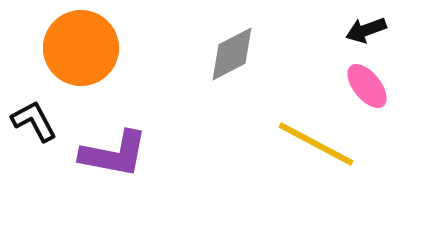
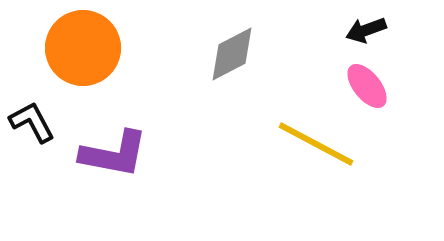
orange circle: moved 2 px right
black L-shape: moved 2 px left, 1 px down
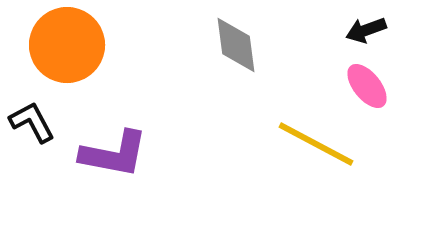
orange circle: moved 16 px left, 3 px up
gray diamond: moved 4 px right, 9 px up; rotated 70 degrees counterclockwise
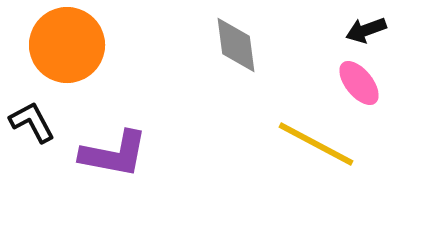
pink ellipse: moved 8 px left, 3 px up
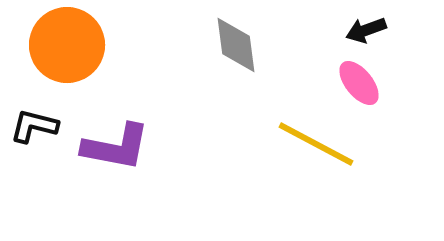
black L-shape: moved 2 px right, 4 px down; rotated 48 degrees counterclockwise
purple L-shape: moved 2 px right, 7 px up
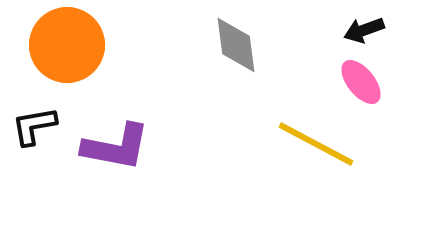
black arrow: moved 2 px left
pink ellipse: moved 2 px right, 1 px up
black L-shape: rotated 24 degrees counterclockwise
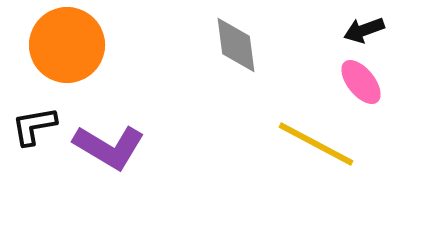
purple L-shape: moved 7 px left; rotated 20 degrees clockwise
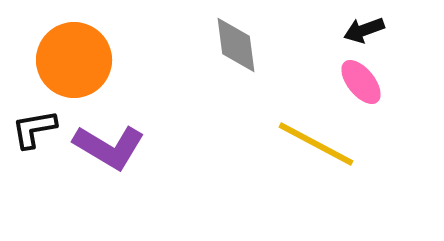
orange circle: moved 7 px right, 15 px down
black L-shape: moved 3 px down
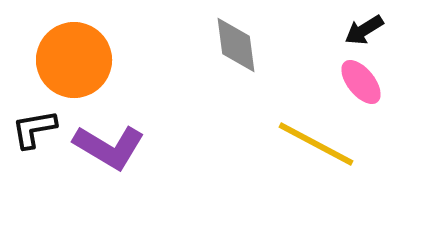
black arrow: rotated 12 degrees counterclockwise
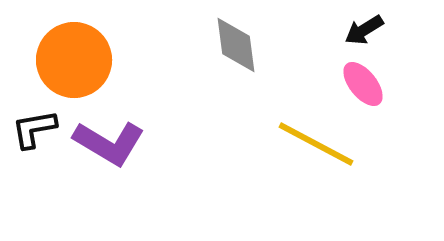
pink ellipse: moved 2 px right, 2 px down
purple L-shape: moved 4 px up
